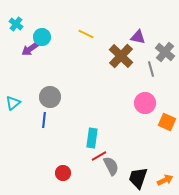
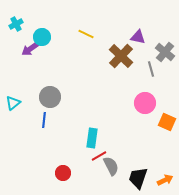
cyan cross: rotated 24 degrees clockwise
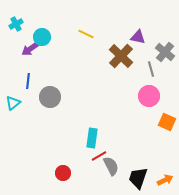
pink circle: moved 4 px right, 7 px up
blue line: moved 16 px left, 39 px up
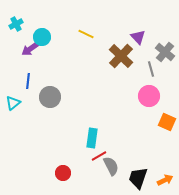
purple triangle: rotated 35 degrees clockwise
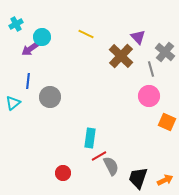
cyan rectangle: moved 2 px left
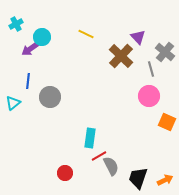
red circle: moved 2 px right
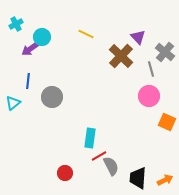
gray circle: moved 2 px right
black trapezoid: rotated 15 degrees counterclockwise
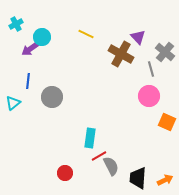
brown cross: moved 2 px up; rotated 15 degrees counterclockwise
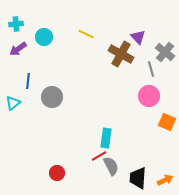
cyan cross: rotated 24 degrees clockwise
cyan circle: moved 2 px right
purple arrow: moved 12 px left
cyan rectangle: moved 16 px right
red circle: moved 8 px left
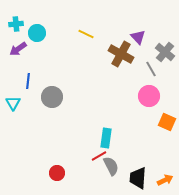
cyan circle: moved 7 px left, 4 px up
gray line: rotated 14 degrees counterclockwise
cyan triangle: rotated 21 degrees counterclockwise
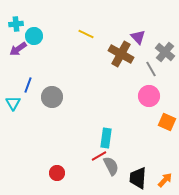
cyan circle: moved 3 px left, 3 px down
blue line: moved 4 px down; rotated 14 degrees clockwise
orange arrow: rotated 21 degrees counterclockwise
